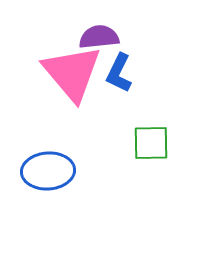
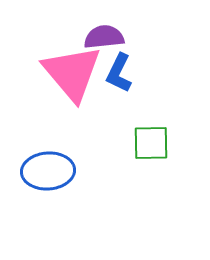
purple semicircle: moved 5 px right
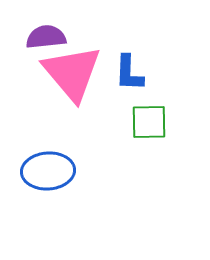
purple semicircle: moved 58 px left
blue L-shape: moved 10 px right; rotated 24 degrees counterclockwise
green square: moved 2 px left, 21 px up
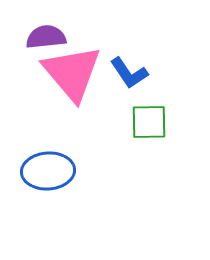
blue L-shape: rotated 36 degrees counterclockwise
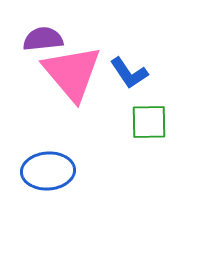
purple semicircle: moved 3 px left, 2 px down
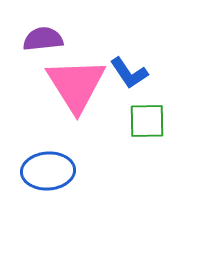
pink triangle: moved 4 px right, 12 px down; rotated 8 degrees clockwise
green square: moved 2 px left, 1 px up
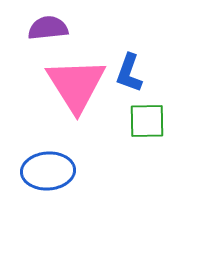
purple semicircle: moved 5 px right, 11 px up
blue L-shape: rotated 54 degrees clockwise
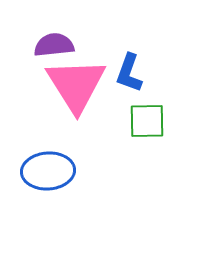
purple semicircle: moved 6 px right, 17 px down
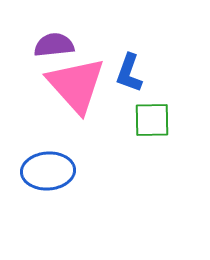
pink triangle: rotated 10 degrees counterclockwise
green square: moved 5 px right, 1 px up
